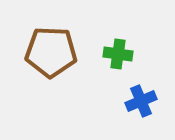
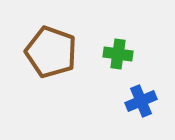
brown pentagon: rotated 18 degrees clockwise
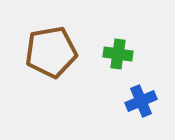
brown pentagon: rotated 30 degrees counterclockwise
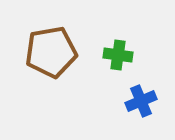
green cross: moved 1 px down
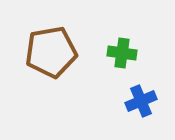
green cross: moved 4 px right, 2 px up
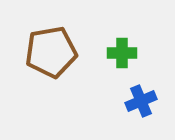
green cross: rotated 8 degrees counterclockwise
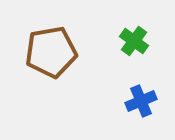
green cross: moved 12 px right, 12 px up; rotated 36 degrees clockwise
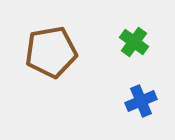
green cross: moved 1 px down
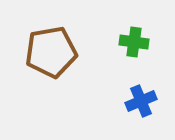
green cross: rotated 28 degrees counterclockwise
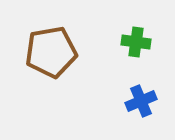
green cross: moved 2 px right
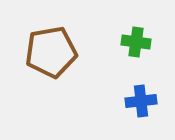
blue cross: rotated 16 degrees clockwise
